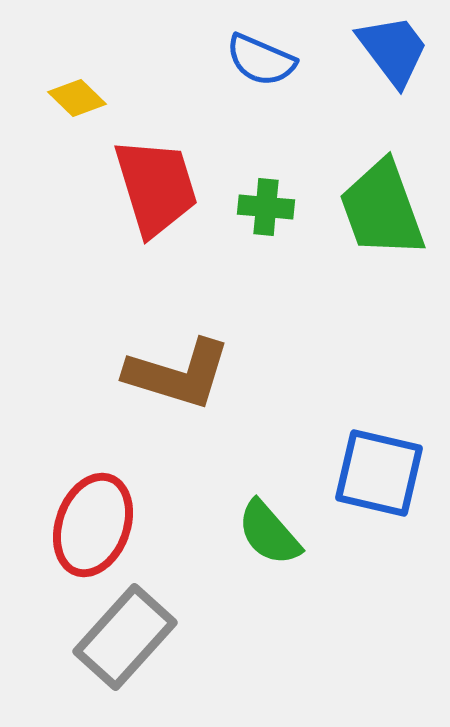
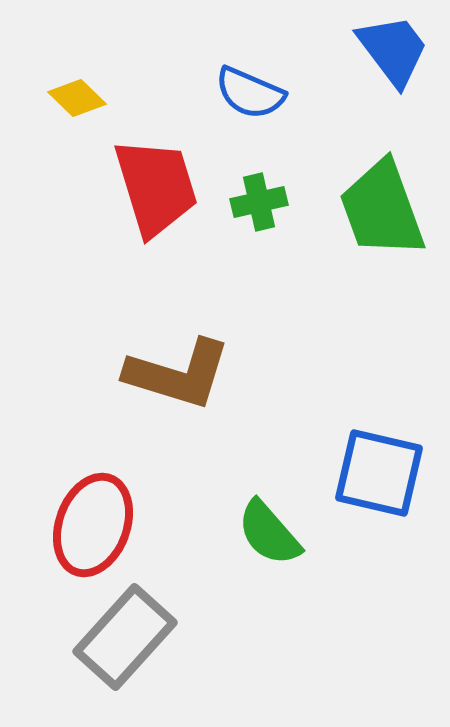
blue semicircle: moved 11 px left, 33 px down
green cross: moved 7 px left, 5 px up; rotated 18 degrees counterclockwise
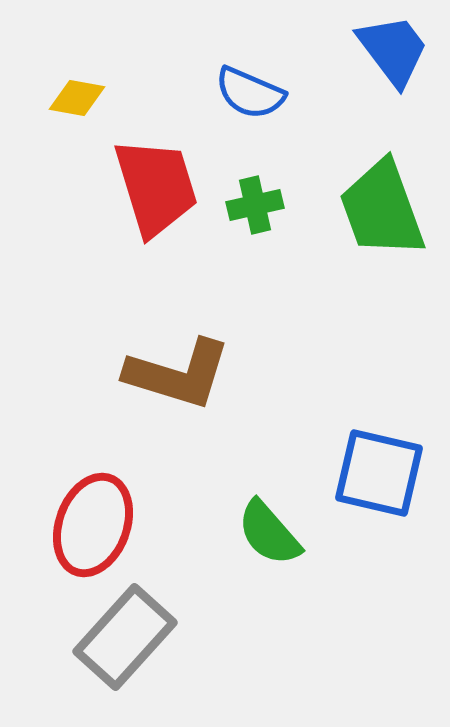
yellow diamond: rotated 34 degrees counterclockwise
green cross: moved 4 px left, 3 px down
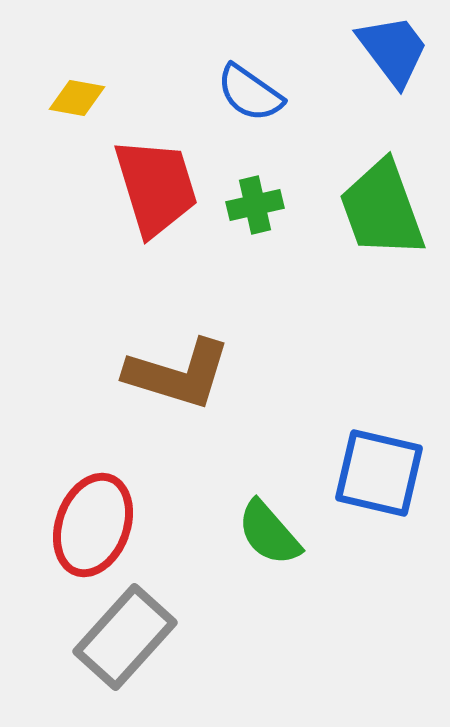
blue semicircle: rotated 12 degrees clockwise
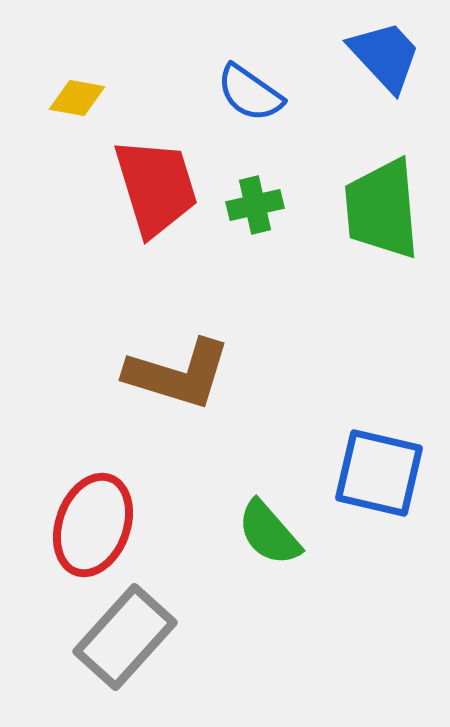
blue trapezoid: moved 8 px left, 6 px down; rotated 6 degrees counterclockwise
green trapezoid: rotated 15 degrees clockwise
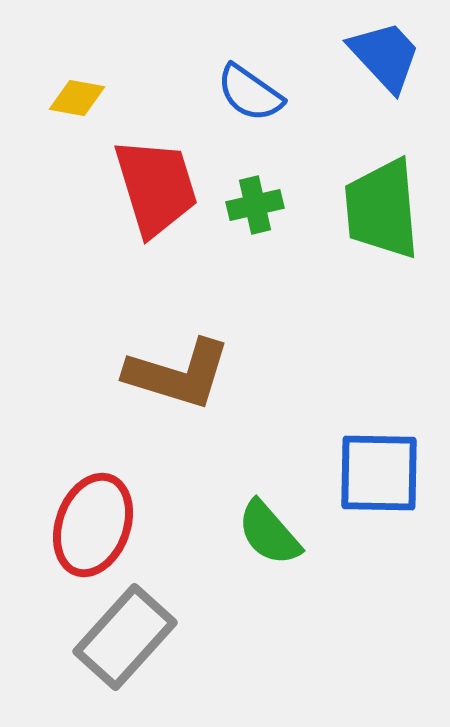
blue square: rotated 12 degrees counterclockwise
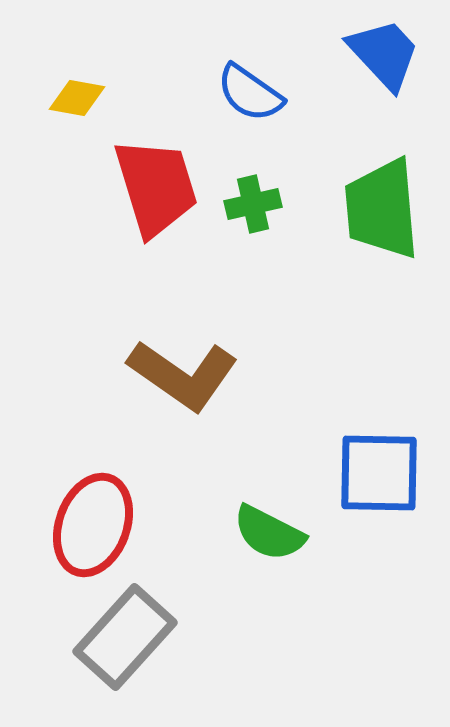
blue trapezoid: moved 1 px left, 2 px up
green cross: moved 2 px left, 1 px up
brown L-shape: moved 5 px right, 1 px down; rotated 18 degrees clockwise
green semicircle: rotated 22 degrees counterclockwise
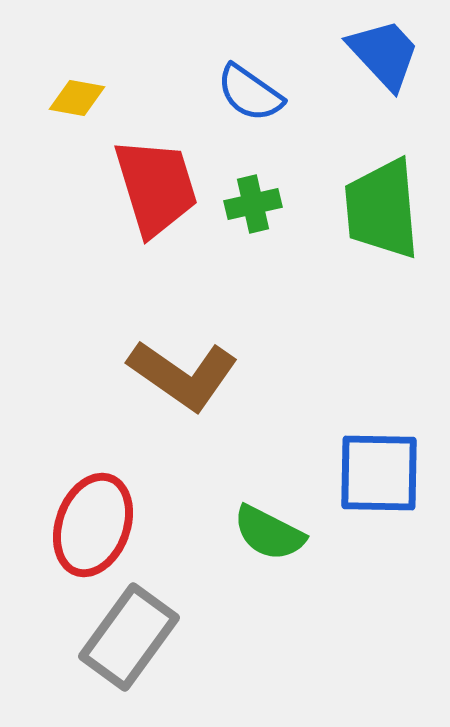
gray rectangle: moved 4 px right; rotated 6 degrees counterclockwise
